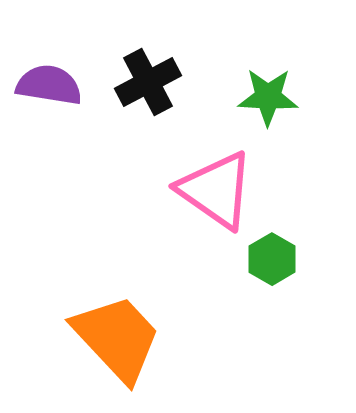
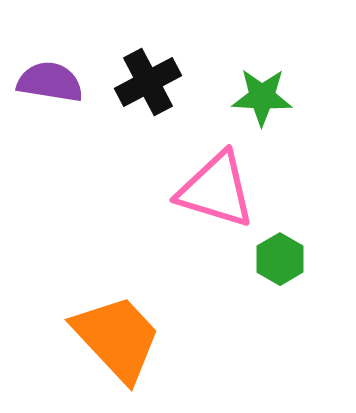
purple semicircle: moved 1 px right, 3 px up
green star: moved 6 px left
pink triangle: rotated 18 degrees counterclockwise
green hexagon: moved 8 px right
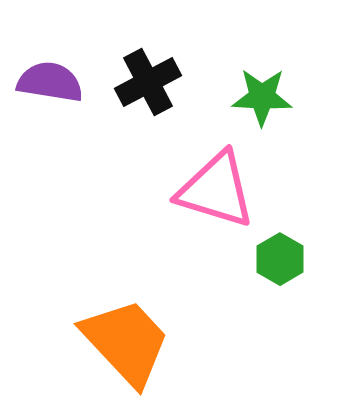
orange trapezoid: moved 9 px right, 4 px down
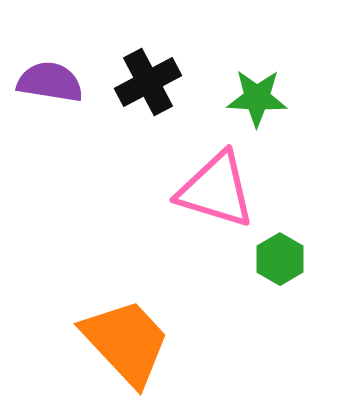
green star: moved 5 px left, 1 px down
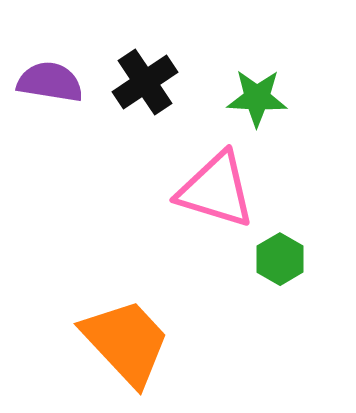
black cross: moved 3 px left; rotated 6 degrees counterclockwise
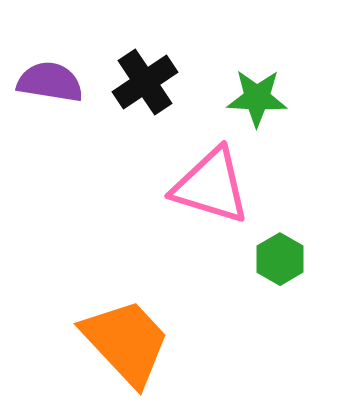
pink triangle: moved 5 px left, 4 px up
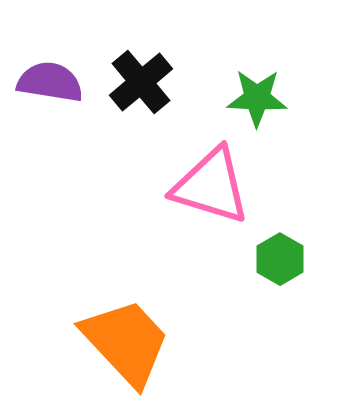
black cross: moved 4 px left; rotated 6 degrees counterclockwise
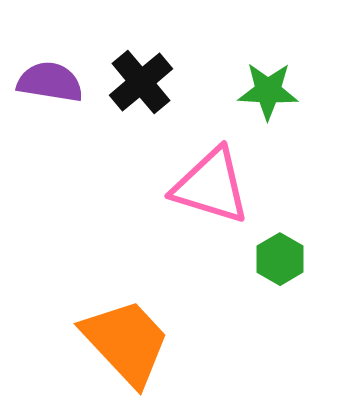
green star: moved 11 px right, 7 px up
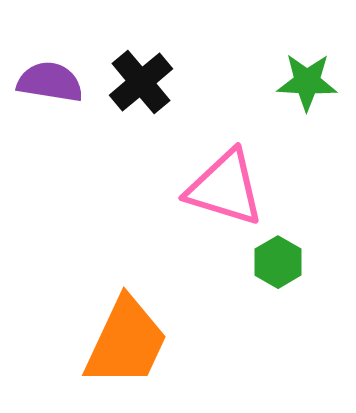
green star: moved 39 px right, 9 px up
pink triangle: moved 14 px right, 2 px down
green hexagon: moved 2 px left, 3 px down
orange trapezoid: rotated 68 degrees clockwise
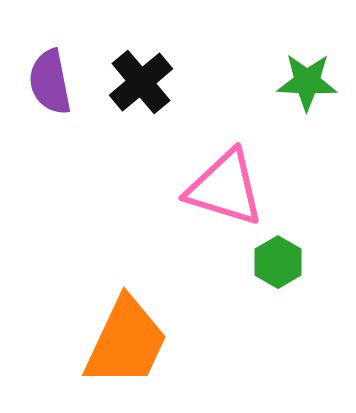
purple semicircle: rotated 110 degrees counterclockwise
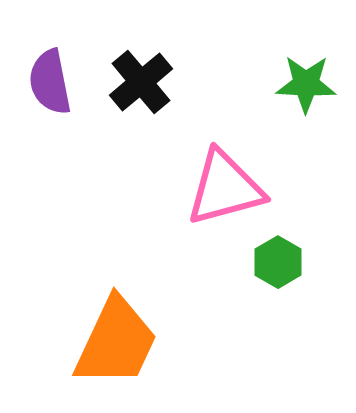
green star: moved 1 px left, 2 px down
pink triangle: rotated 32 degrees counterclockwise
orange trapezoid: moved 10 px left
